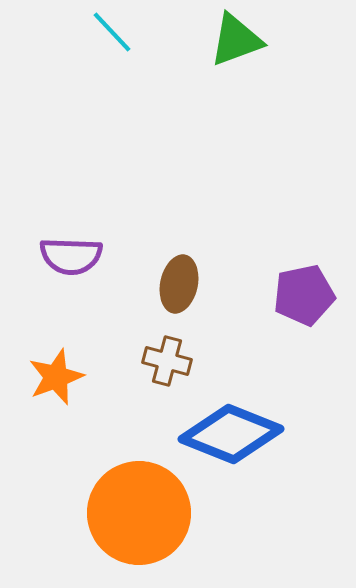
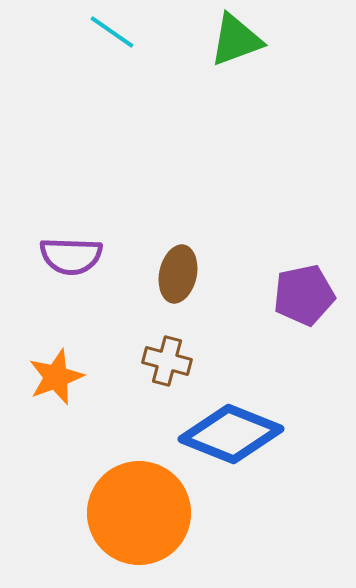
cyan line: rotated 12 degrees counterclockwise
brown ellipse: moved 1 px left, 10 px up
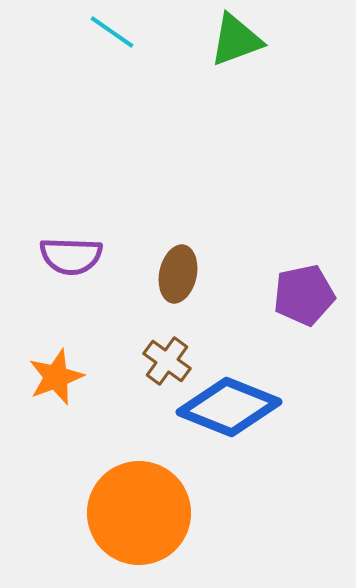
brown cross: rotated 21 degrees clockwise
blue diamond: moved 2 px left, 27 px up
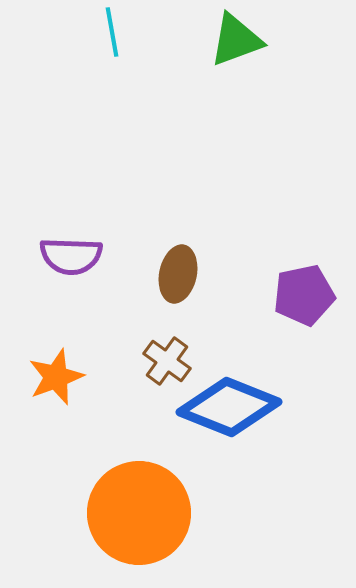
cyan line: rotated 45 degrees clockwise
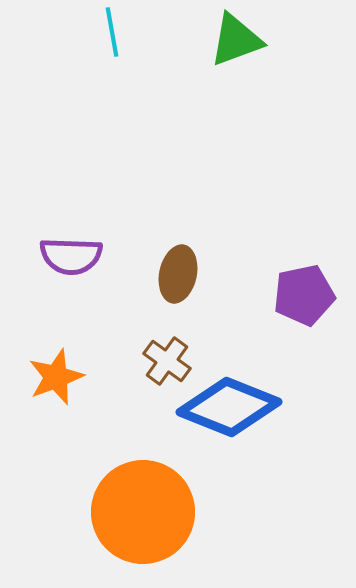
orange circle: moved 4 px right, 1 px up
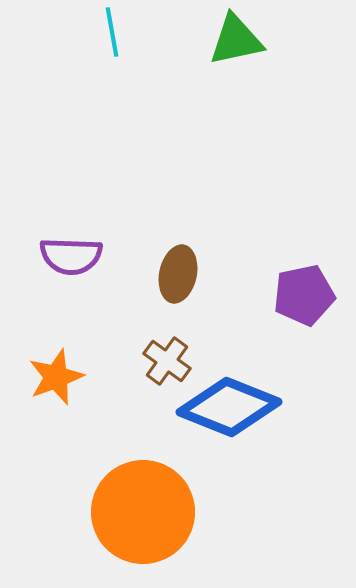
green triangle: rotated 8 degrees clockwise
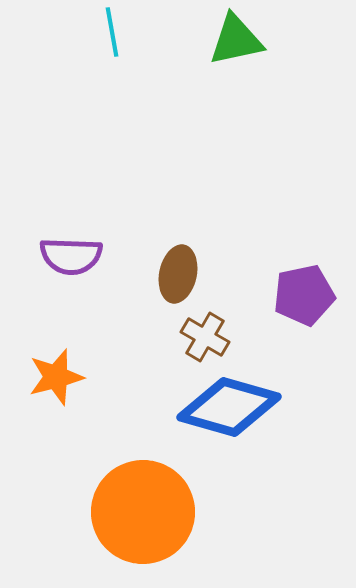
brown cross: moved 38 px right, 24 px up; rotated 6 degrees counterclockwise
orange star: rotated 6 degrees clockwise
blue diamond: rotated 6 degrees counterclockwise
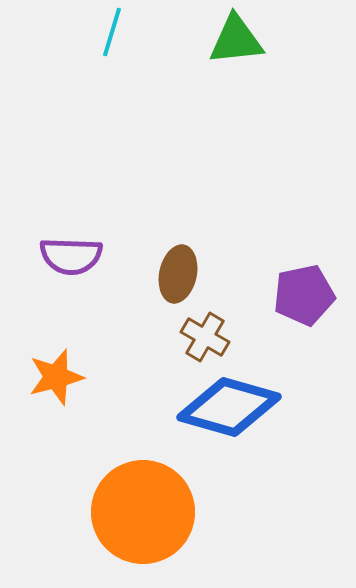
cyan line: rotated 27 degrees clockwise
green triangle: rotated 6 degrees clockwise
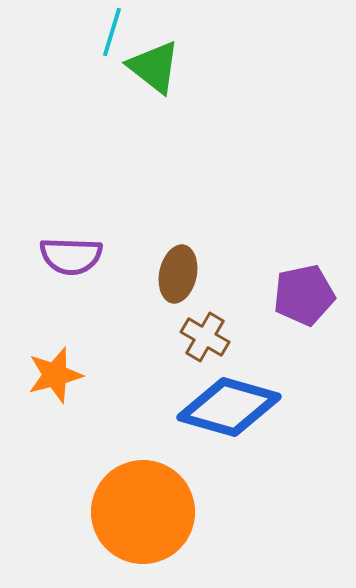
green triangle: moved 82 px left, 27 px down; rotated 44 degrees clockwise
orange star: moved 1 px left, 2 px up
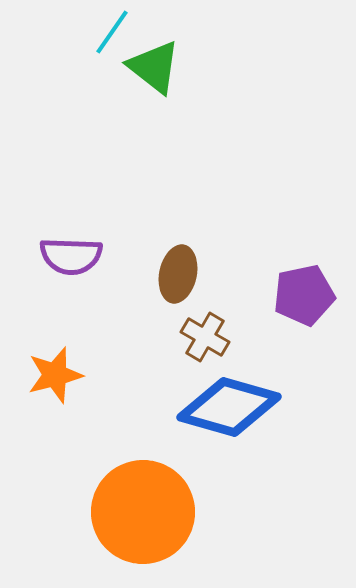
cyan line: rotated 18 degrees clockwise
